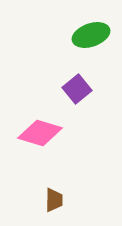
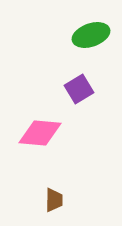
purple square: moved 2 px right; rotated 8 degrees clockwise
pink diamond: rotated 12 degrees counterclockwise
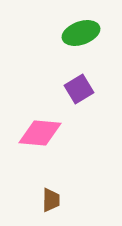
green ellipse: moved 10 px left, 2 px up
brown trapezoid: moved 3 px left
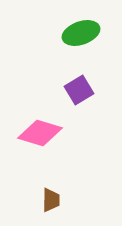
purple square: moved 1 px down
pink diamond: rotated 12 degrees clockwise
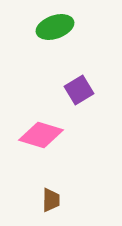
green ellipse: moved 26 px left, 6 px up
pink diamond: moved 1 px right, 2 px down
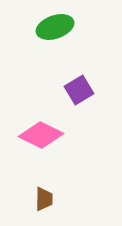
pink diamond: rotated 9 degrees clockwise
brown trapezoid: moved 7 px left, 1 px up
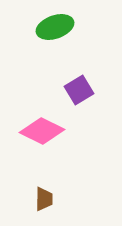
pink diamond: moved 1 px right, 4 px up
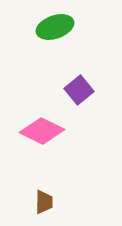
purple square: rotated 8 degrees counterclockwise
brown trapezoid: moved 3 px down
